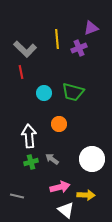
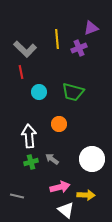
cyan circle: moved 5 px left, 1 px up
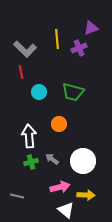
white circle: moved 9 px left, 2 px down
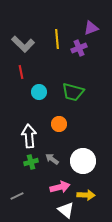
gray L-shape: moved 2 px left, 5 px up
gray line: rotated 40 degrees counterclockwise
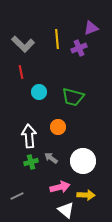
green trapezoid: moved 5 px down
orange circle: moved 1 px left, 3 px down
gray arrow: moved 1 px left, 1 px up
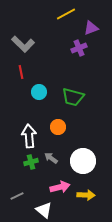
yellow line: moved 9 px right, 25 px up; rotated 66 degrees clockwise
white triangle: moved 22 px left
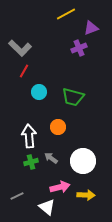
gray L-shape: moved 3 px left, 4 px down
red line: moved 3 px right, 1 px up; rotated 40 degrees clockwise
white triangle: moved 3 px right, 3 px up
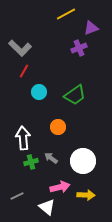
green trapezoid: moved 2 px right, 2 px up; rotated 50 degrees counterclockwise
white arrow: moved 6 px left, 2 px down
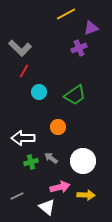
white arrow: rotated 85 degrees counterclockwise
